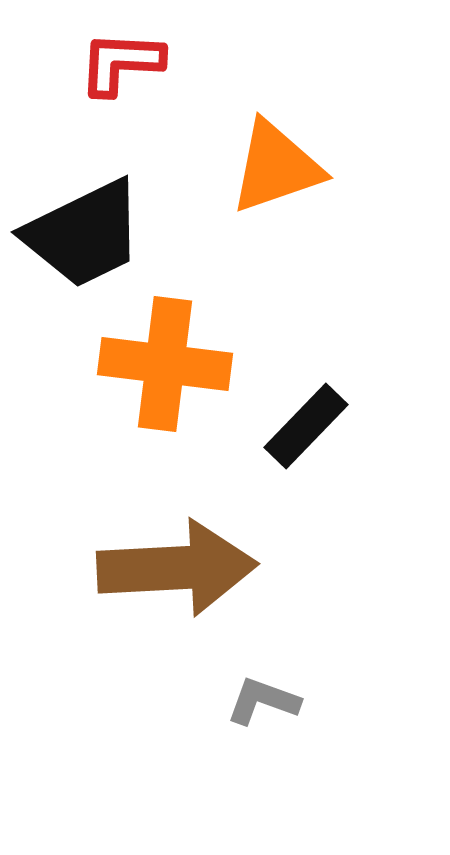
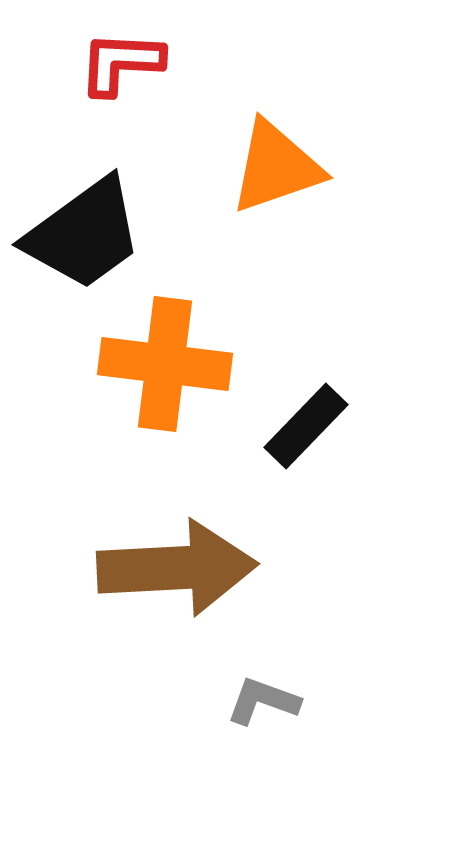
black trapezoid: rotated 10 degrees counterclockwise
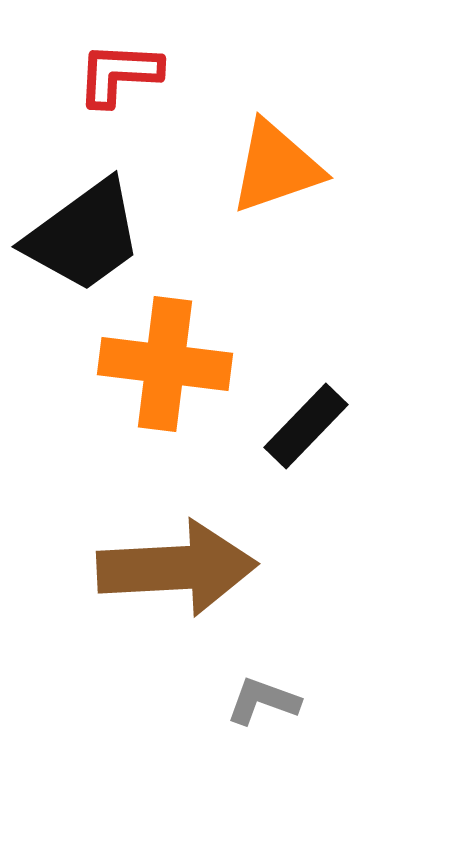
red L-shape: moved 2 px left, 11 px down
black trapezoid: moved 2 px down
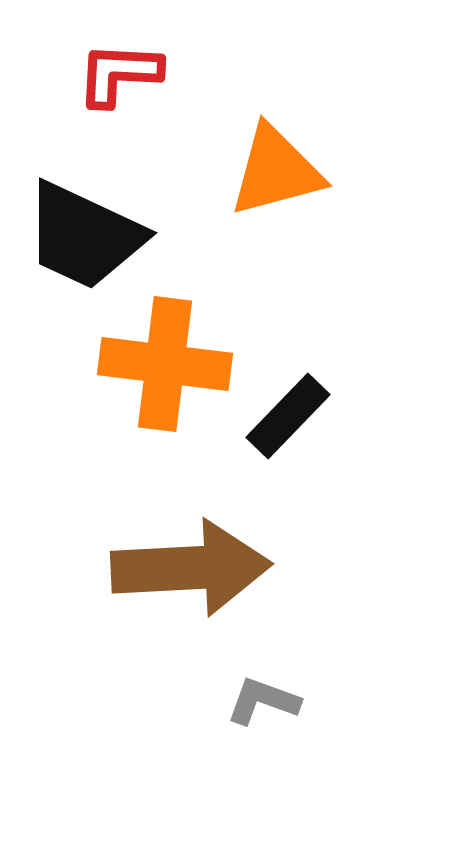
orange triangle: moved 4 px down; rotated 4 degrees clockwise
black trapezoid: rotated 61 degrees clockwise
black rectangle: moved 18 px left, 10 px up
brown arrow: moved 14 px right
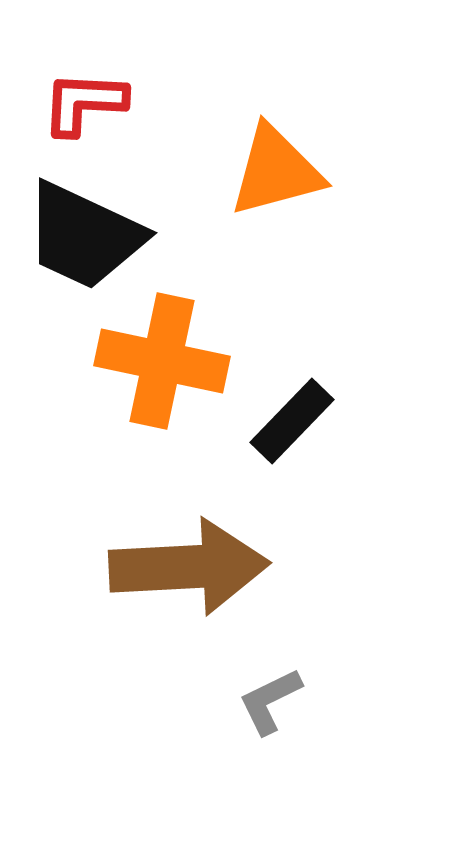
red L-shape: moved 35 px left, 29 px down
orange cross: moved 3 px left, 3 px up; rotated 5 degrees clockwise
black rectangle: moved 4 px right, 5 px down
brown arrow: moved 2 px left, 1 px up
gray L-shape: moved 7 px right; rotated 46 degrees counterclockwise
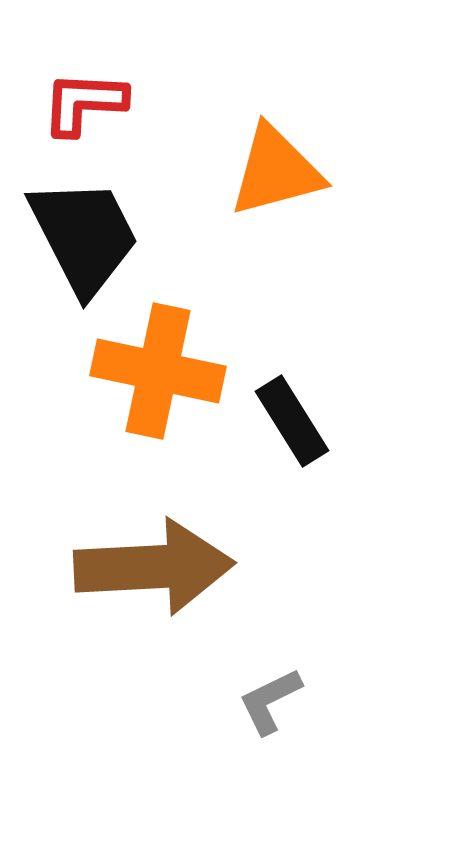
black trapezoid: rotated 142 degrees counterclockwise
orange cross: moved 4 px left, 10 px down
black rectangle: rotated 76 degrees counterclockwise
brown arrow: moved 35 px left
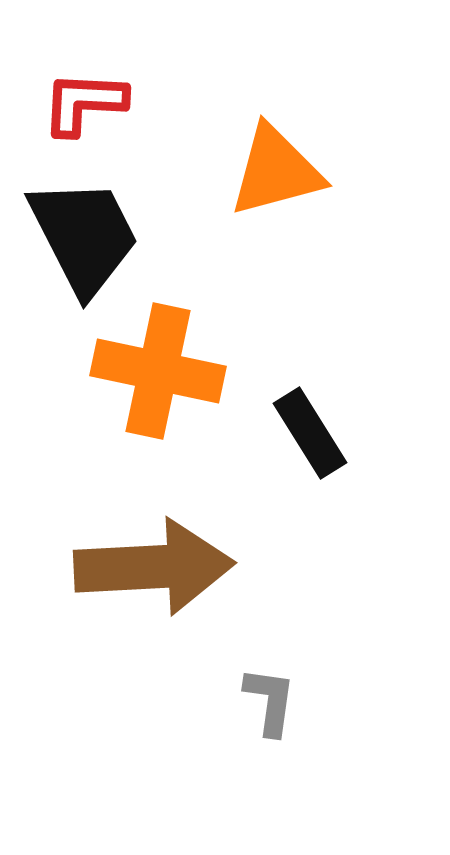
black rectangle: moved 18 px right, 12 px down
gray L-shape: rotated 124 degrees clockwise
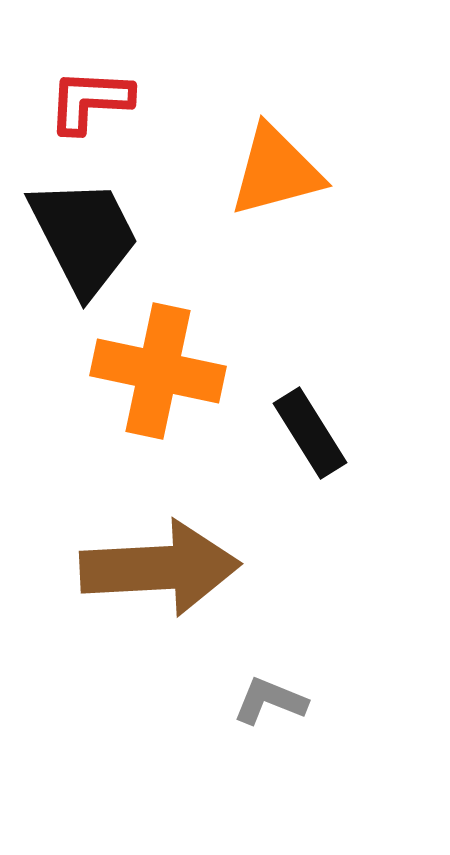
red L-shape: moved 6 px right, 2 px up
brown arrow: moved 6 px right, 1 px down
gray L-shape: rotated 76 degrees counterclockwise
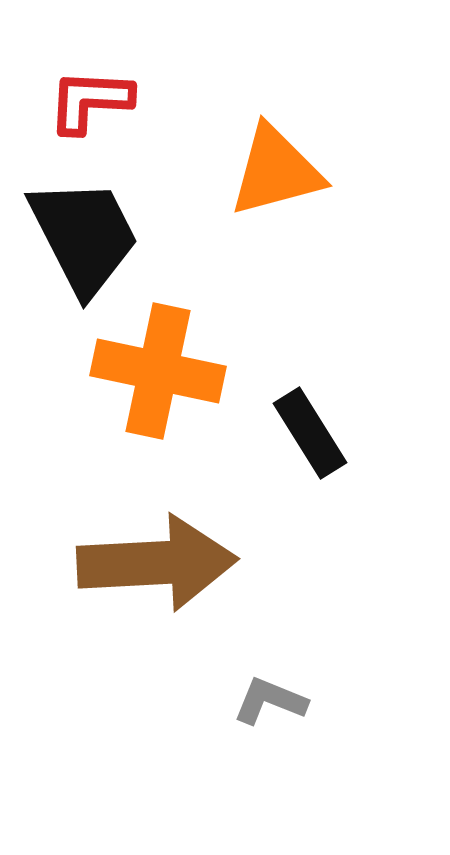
brown arrow: moved 3 px left, 5 px up
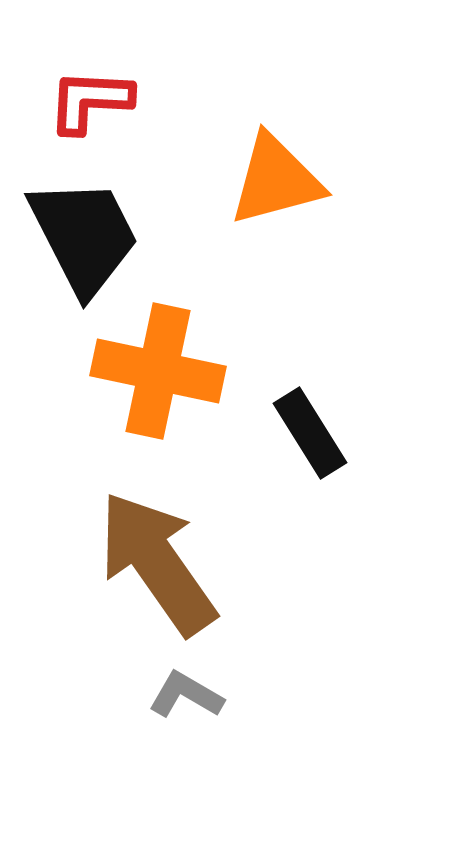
orange triangle: moved 9 px down
brown arrow: rotated 122 degrees counterclockwise
gray L-shape: moved 84 px left, 6 px up; rotated 8 degrees clockwise
